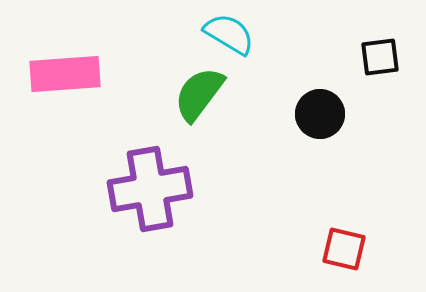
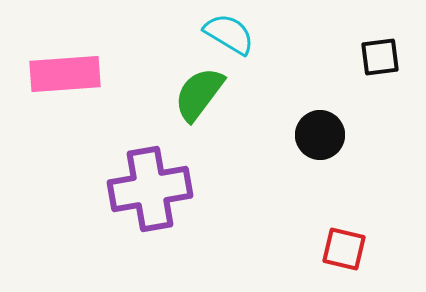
black circle: moved 21 px down
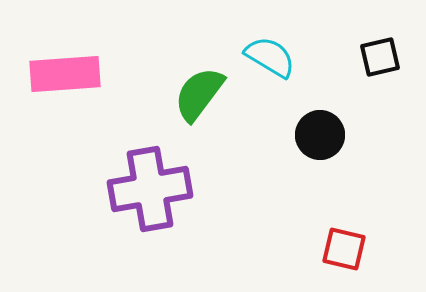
cyan semicircle: moved 41 px right, 23 px down
black square: rotated 6 degrees counterclockwise
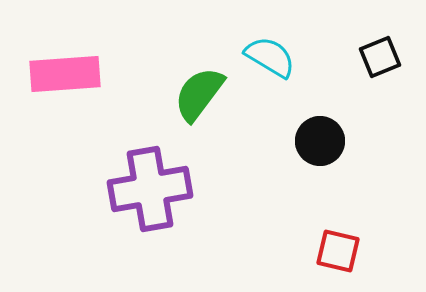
black square: rotated 9 degrees counterclockwise
black circle: moved 6 px down
red square: moved 6 px left, 2 px down
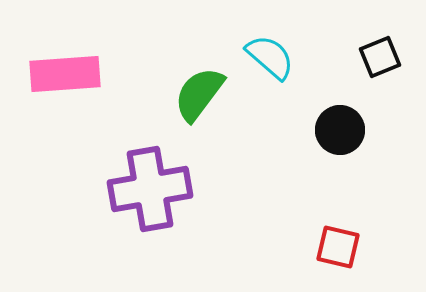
cyan semicircle: rotated 10 degrees clockwise
black circle: moved 20 px right, 11 px up
red square: moved 4 px up
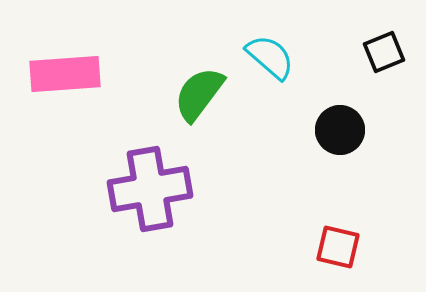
black square: moved 4 px right, 5 px up
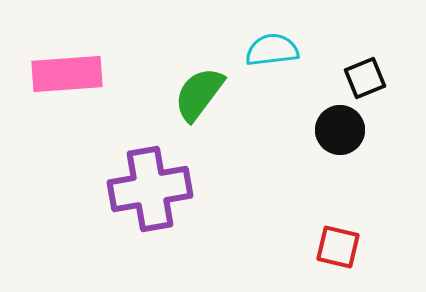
black square: moved 19 px left, 26 px down
cyan semicircle: moved 2 px right, 7 px up; rotated 48 degrees counterclockwise
pink rectangle: moved 2 px right
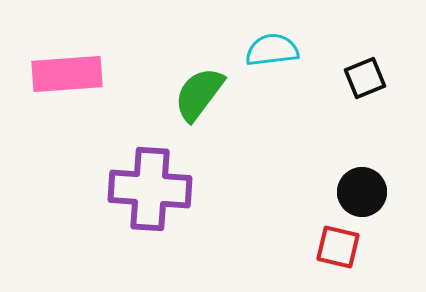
black circle: moved 22 px right, 62 px down
purple cross: rotated 14 degrees clockwise
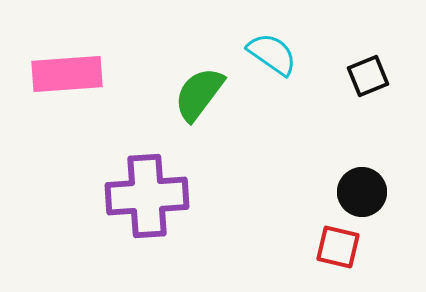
cyan semicircle: moved 4 px down; rotated 42 degrees clockwise
black square: moved 3 px right, 2 px up
purple cross: moved 3 px left, 7 px down; rotated 8 degrees counterclockwise
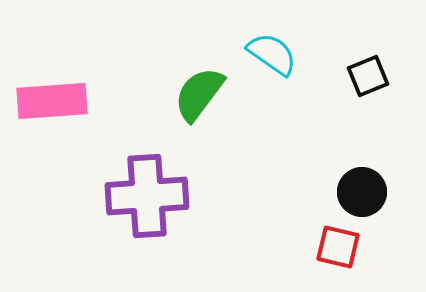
pink rectangle: moved 15 px left, 27 px down
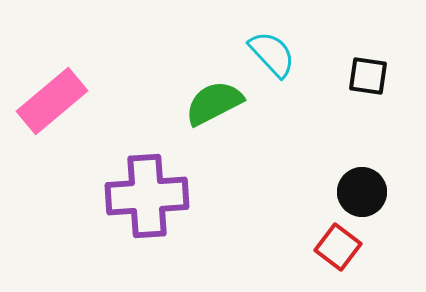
cyan semicircle: rotated 12 degrees clockwise
black square: rotated 30 degrees clockwise
green semicircle: moved 15 px right, 9 px down; rotated 26 degrees clockwise
pink rectangle: rotated 36 degrees counterclockwise
red square: rotated 24 degrees clockwise
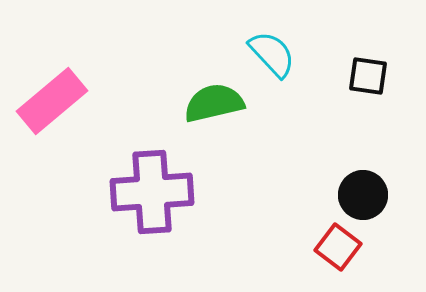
green semicircle: rotated 14 degrees clockwise
black circle: moved 1 px right, 3 px down
purple cross: moved 5 px right, 4 px up
